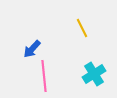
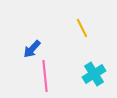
pink line: moved 1 px right
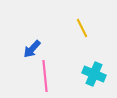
cyan cross: rotated 35 degrees counterclockwise
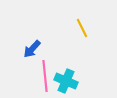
cyan cross: moved 28 px left, 7 px down
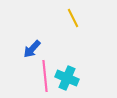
yellow line: moved 9 px left, 10 px up
cyan cross: moved 1 px right, 3 px up
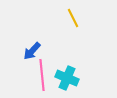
blue arrow: moved 2 px down
pink line: moved 3 px left, 1 px up
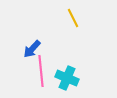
blue arrow: moved 2 px up
pink line: moved 1 px left, 4 px up
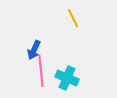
blue arrow: moved 2 px right, 1 px down; rotated 18 degrees counterclockwise
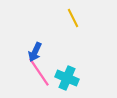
blue arrow: moved 1 px right, 2 px down
pink line: moved 2 px left, 1 px down; rotated 28 degrees counterclockwise
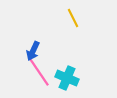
blue arrow: moved 2 px left, 1 px up
